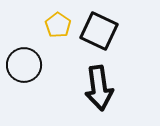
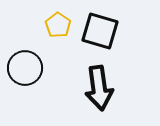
black square: moved 1 px right; rotated 9 degrees counterclockwise
black circle: moved 1 px right, 3 px down
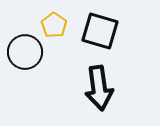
yellow pentagon: moved 4 px left
black circle: moved 16 px up
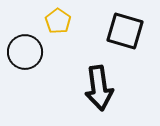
yellow pentagon: moved 4 px right, 4 px up
black square: moved 25 px right
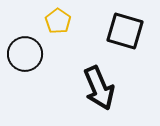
black circle: moved 2 px down
black arrow: rotated 15 degrees counterclockwise
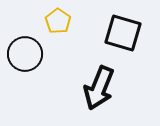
black square: moved 2 px left, 2 px down
black arrow: rotated 45 degrees clockwise
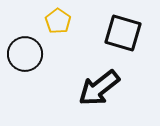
black arrow: rotated 30 degrees clockwise
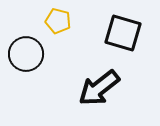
yellow pentagon: rotated 20 degrees counterclockwise
black circle: moved 1 px right
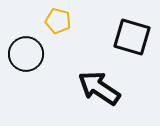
black square: moved 9 px right, 4 px down
black arrow: rotated 72 degrees clockwise
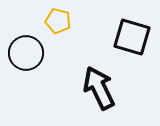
black circle: moved 1 px up
black arrow: rotated 30 degrees clockwise
